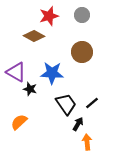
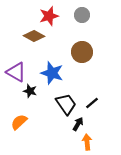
blue star: rotated 15 degrees clockwise
black star: moved 2 px down
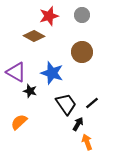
orange arrow: rotated 14 degrees counterclockwise
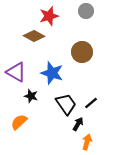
gray circle: moved 4 px right, 4 px up
black star: moved 1 px right, 5 px down
black line: moved 1 px left
orange arrow: rotated 35 degrees clockwise
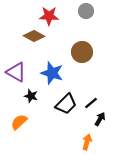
red star: rotated 18 degrees clockwise
black trapezoid: rotated 80 degrees clockwise
black arrow: moved 22 px right, 5 px up
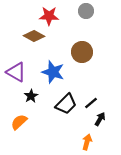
blue star: moved 1 px right, 1 px up
black star: rotated 24 degrees clockwise
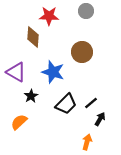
brown diamond: moved 1 px left, 1 px down; rotated 65 degrees clockwise
